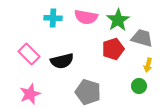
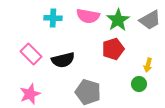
pink semicircle: moved 2 px right, 1 px up
gray trapezoid: moved 8 px right, 18 px up; rotated 135 degrees clockwise
pink rectangle: moved 2 px right
black semicircle: moved 1 px right, 1 px up
green circle: moved 2 px up
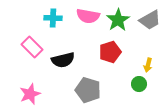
red pentagon: moved 3 px left, 3 px down
pink rectangle: moved 1 px right, 7 px up
gray pentagon: moved 2 px up
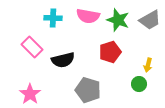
green star: rotated 20 degrees counterclockwise
pink star: rotated 15 degrees counterclockwise
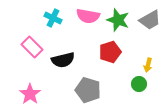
cyan cross: rotated 24 degrees clockwise
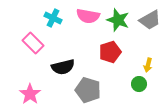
pink rectangle: moved 1 px right, 4 px up
black semicircle: moved 7 px down
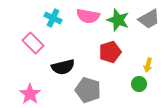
gray trapezoid: moved 1 px left, 1 px up
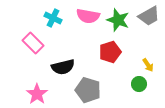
gray trapezoid: moved 3 px up
yellow arrow: rotated 48 degrees counterclockwise
pink star: moved 7 px right
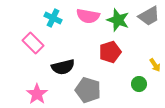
yellow arrow: moved 7 px right
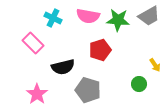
green star: rotated 15 degrees counterclockwise
red pentagon: moved 10 px left, 2 px up
